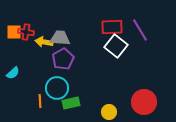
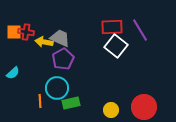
gray trapezoid: rotated 20 degrees clockwise
red circle: moved 5 px down
yellow circle: moved 2 px right, 2 px up
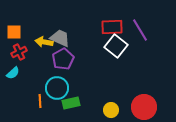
red cross: moved 7 px left, 20 px down; rotated 35 degrees counterclockwise
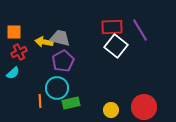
gray trapezoid: rotated 10 degrees counterclockwise
purple pentagon: moved 2 px down
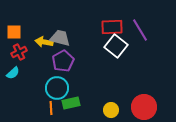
orange line: moved 11 px right, 7 px down
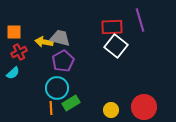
purple line: moved 10 px up; rotated 15 degrees clockwise
green rectangle: rotated 18 degrees counterclockwise
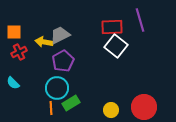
gray trapezoid: moved 3 px up; rotated 40 degrees counterclockwise
cyan semicircle: moved 10 px down; rotated 88 degrees clockwise
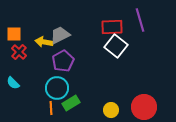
orange square: moved 2 px down
red cross: rotated 21 degrees counterclockwise
